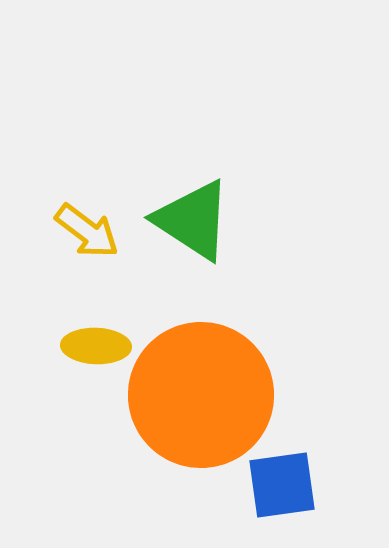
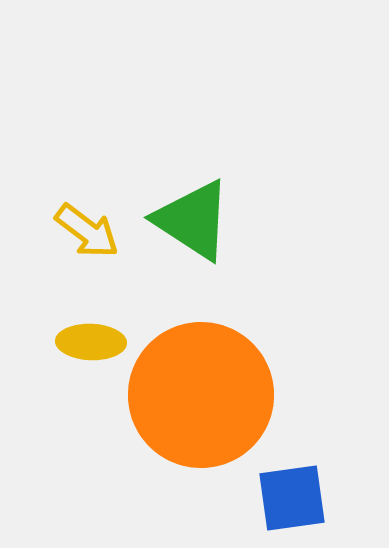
yellow ellipse: moved 5 px left, 4 px up
blue square: moved 10 px right, 13 px down
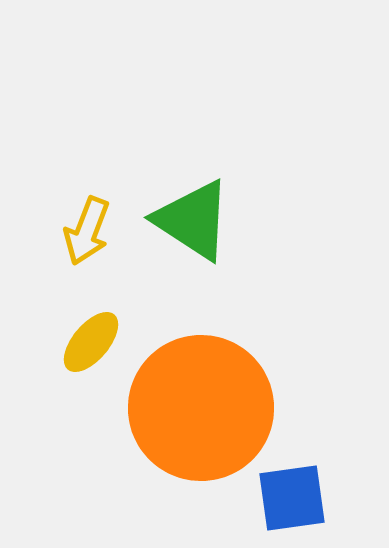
yellow arrow: rotated 74 degrees clockwise
yellow ellipse: rotated 52 degrees counterclockwise
orange circle: moved 13 px down
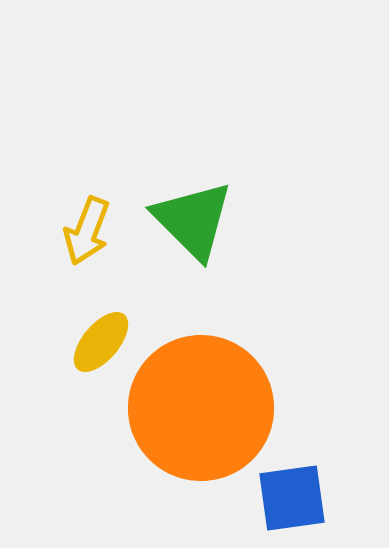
green triangle: rotated 12 degrees clockwise
yellow ellipse: moved 10 px right
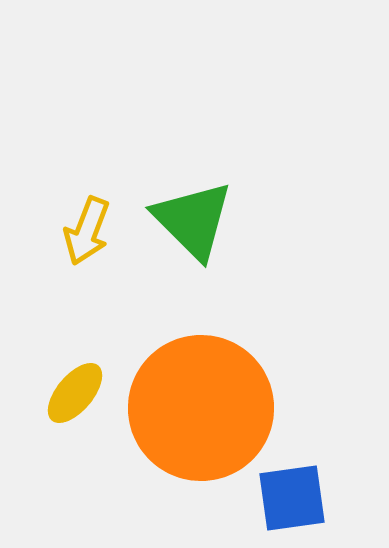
yellow ellipse: moved 26 px left, 51 px down
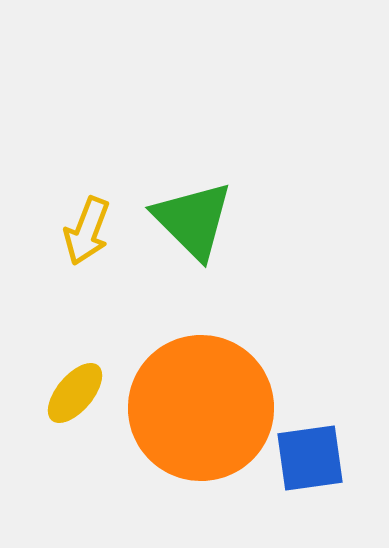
blue square: moved 18 px right, 40 px up
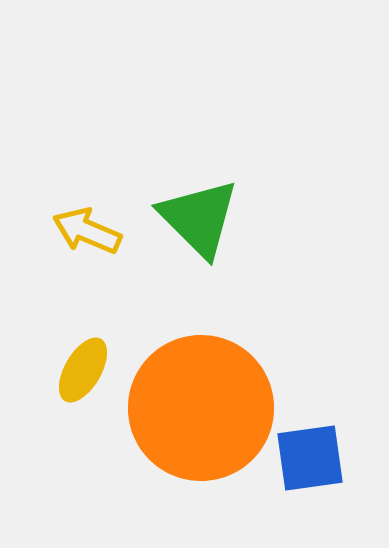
green triangle: moved 6 px right, 2 px up
yellow arrow: rotated 92 degrees clockwise
yellow ellipse: moved 8 px right, 23 px up; rotated 10 degrees counterclockwise
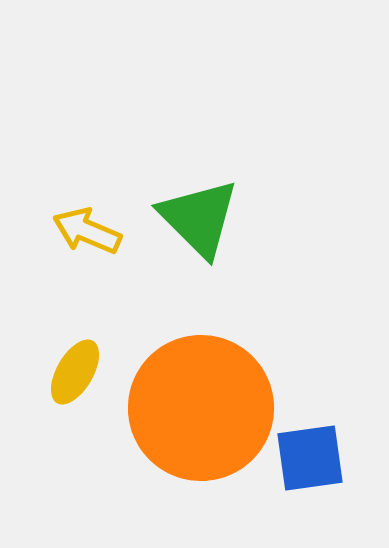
yellow ellipse: moved 8 px left, 2 px down
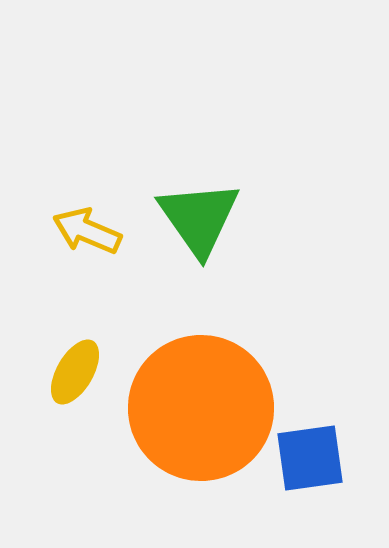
green triangle: rotated 10 degrees clockwise
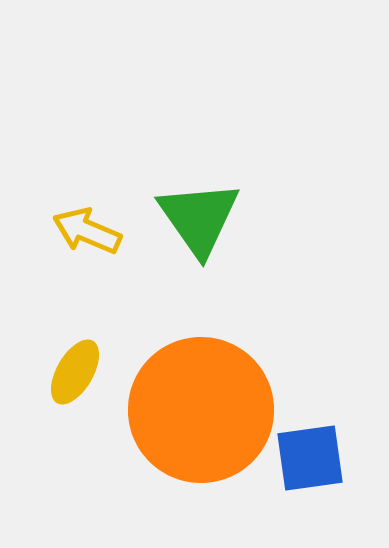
orange circle: moved 2 px down
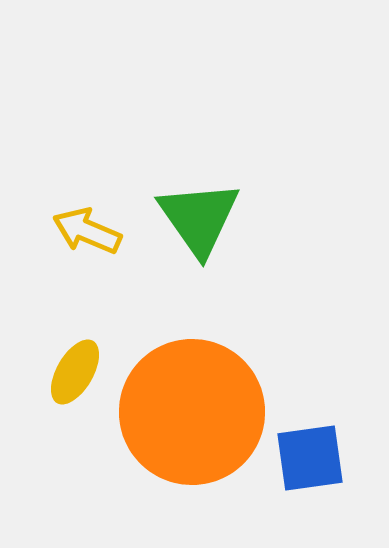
orange circle: moved 9 px left, 2 px down
